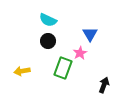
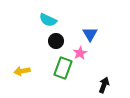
black circle: moved 8 px right
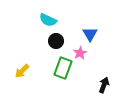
yellow arrow: rotated 35 degrees counterclockwise
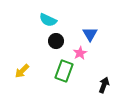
green rectangle: moved 1 px right, 3 px down
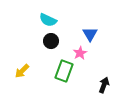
black circle: moved 5 px left
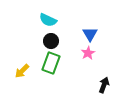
pink star: moved 8 px right
green rectangle: moved 13 px left, 8 px up
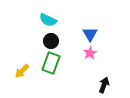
pink star: moved 2 px right
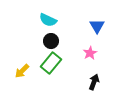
blue triangle: moved 7 px right, 8 px up
green rectangle: rotated 20 degrees clockwise
black arrow: moved 10 px left, 3 px up
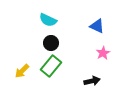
blue triangle: rotated 35 degrees counterclockwise
black circle: moved 2 px down
pink star: moved 13 px right
green rectangle: moved 3 px down
black arrow: moved 2 px left, 1 px up; rotated 56 degrees clockwise
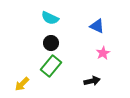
cyan semicircle: moved 2 px right, 2 px up
yellow arrow: moved 13 px down
